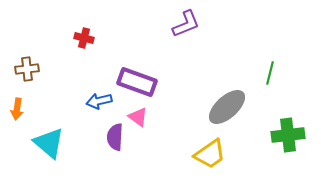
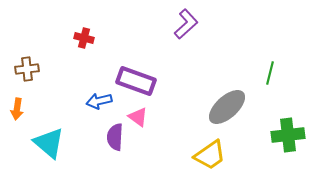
purple L-shape: rotated 20 degrees counterclockwise
purple rectangle: moved 1 px left, 1 px up
yellow trapezoid: moved 1 px down
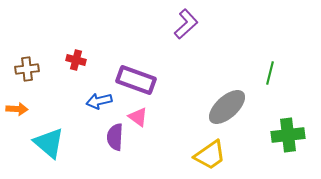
red cross: moved 8 px left, 22 px down
purple rectangle: moved 1 px up
orange arrow: rotated 95 degrees counterclockwise
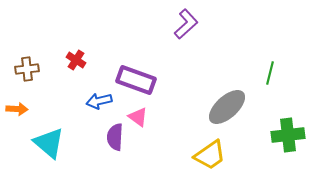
red cross: rotated 18 degrees clockwise
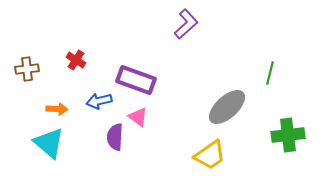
orange arrow: moved 40 px right
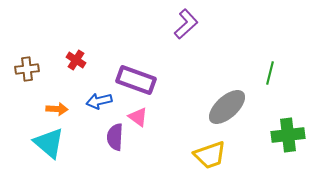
yellow trapezoid: rotated 16 degrees clockwise
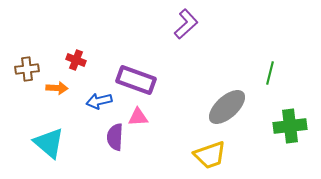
red cross: rotated 12 degrees counterclockwise
orange arrow: moved 21 px up
pink triangle: rotated 40 degrees counterclockwise
green cross: moved 2 px right, 9 px up
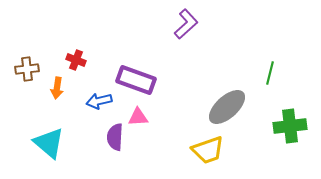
orange arrow: rotated 95 degrees clockwise
yellow trapezoid: moved 2 px left, 5 px up
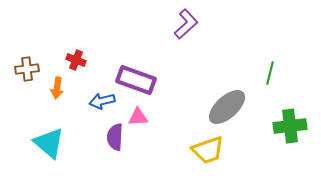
blue arrow: moved 3 px right
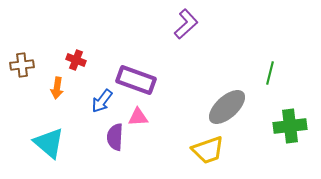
brown cross: moved 5 px left, 4 px up
blue arrow: rotated 40 degrees counterclockwise
